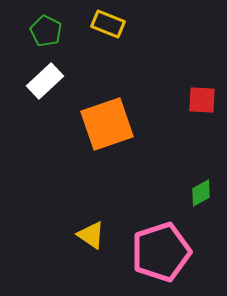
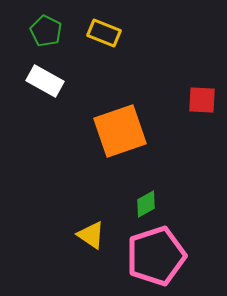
yellow rectangle: moved 4 px left, 9 px down
white rectangle: rotated 72 degrees clockwise
orange square: moved 13 px right, 7 px down
green diamond: moved 55 px left, 11 px down
pink pentagon: moved 5 px left, 4 px down
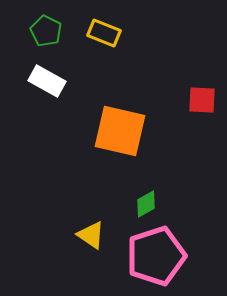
white rectangle: moved 2 px right
orange square: rotated 32 degrees clockwise
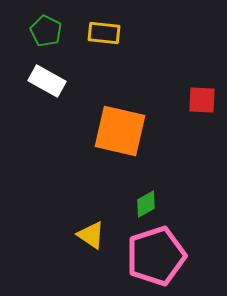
yellow rectangle: rotated 16 degrees counterclockwise
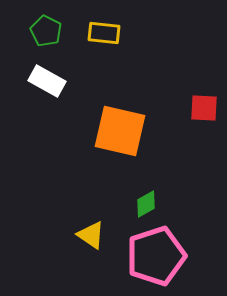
red square: moved 2 px right, 8 px down
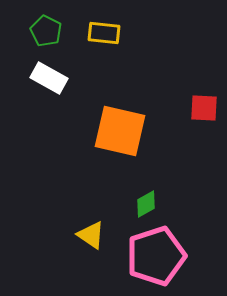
white rectangle: moved 2 px right, 3 px up
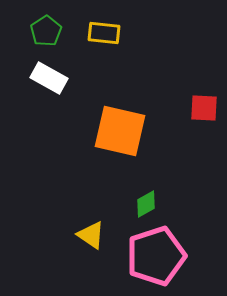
green pentagon: rotated 12 degrees clockwise
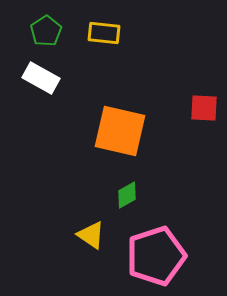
white rectangle: moved 8 px left
green diamond: moved 19 px left, 9 px up
